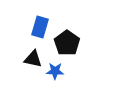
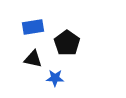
blue rectangle: moved 7 px left; rotated 65 degrees clockwise
blue star: moved 7 px down
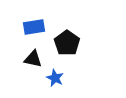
blue rectangle: moved 1 px right
blue star: rotated 24 degrees clockwise
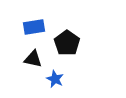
blue star: moved 1 px down
